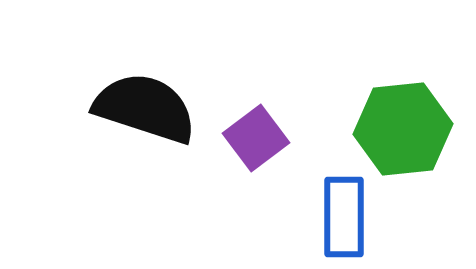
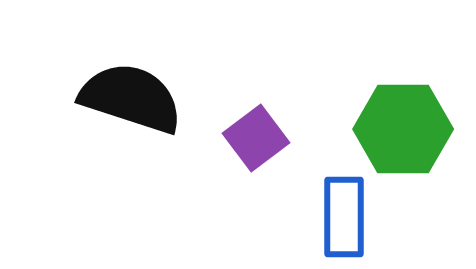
black semicircle: moved 14 px left, 10 px up
green hexagon: rotated 6 degrees clockwise
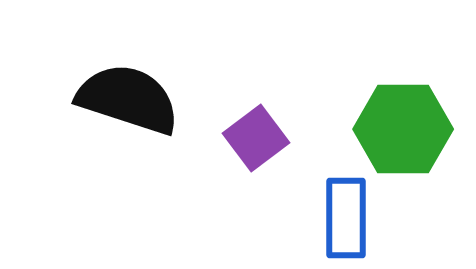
black semicircle: moved 3 px left, 1 px down
blue rectangle: moved 2 px right, 1 px down
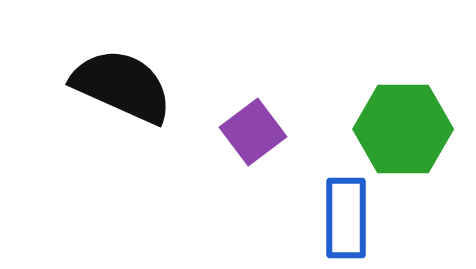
black semicircle: moved 6 px left, 13 px up; rotated 6 degrees clockwise
purple square: moved 3 px left, 6 px up
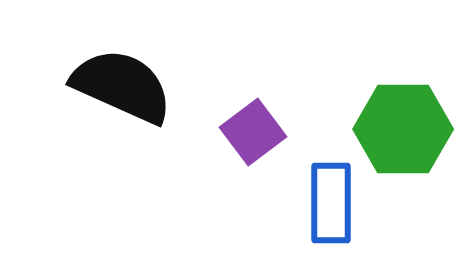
blue rectangle: moved 15 px left, 15 px up
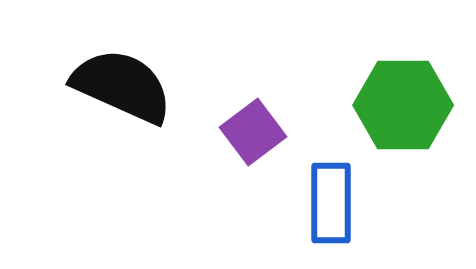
green hexagon: moved 24 px up
